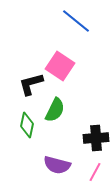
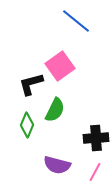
pink square: rotated 20 degrees clockwise
green diamond: rotated 10 degrees clockwise
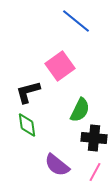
black L-shape: moved 3 px left, 8 px down
green semicircle: moved 25 px right
green diamond: rotated 30 degrees counterclockwise
black cross: moved 2 px left; rotated 10 degrees clockwise
purple semicircle: rotated 24 degrees clockwise
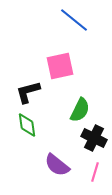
blue line: moved 2 px left, 1 px up
pink square: rotated 24 degrees clockwise
black cross: rotated 20 degrees clockwise
pink line: rotated 12 degrees counterclockwise
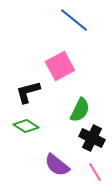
pink square: rotated 16 degrees counterclockwise
green diamond: moved 1 px left, 1 px down; rotated 50 degrees counterclockwise
black cross: moved 2 px left
pink line: rotated 48 degrees counterclockwise
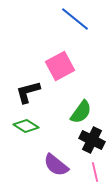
blue line: moved 1 px right, 1 px up
green semicircle: moved 1 px right, 2 px down; rotated 10 degrees clockwise
black cross: moved 2 px down
purple semicircle: moved 1 px left
pink line: rotated 18 degrees clockwise
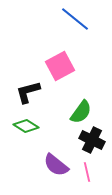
pink line: moved 8 px left
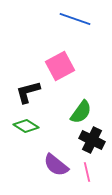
blue line: rotated 20 degrees counterclockwise
